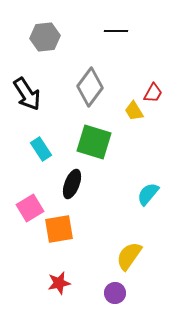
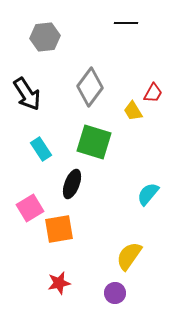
black line: moved 10 px right, 8 px up
yellow trapezoid: moved 1 px left
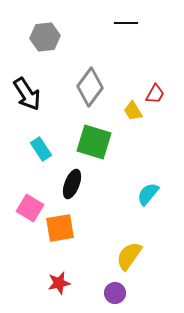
red trapezoid: moved 2 px right, 1 px down
pink square: rotated 28 degrees counterclockwise
orange square: moved 1 px right, 1 px up
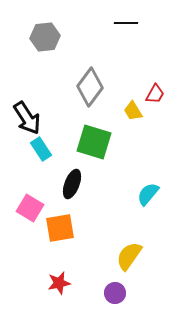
black arrow: moved 24 px down
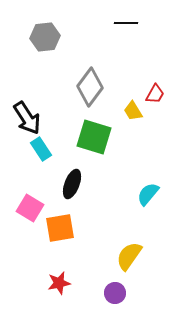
green square: moved 5 px up
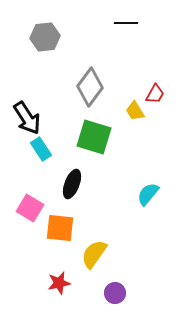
yellow trapezoid: moved 2 px right
orange square: rotated 16 degrees clockwise
yellow semicircle: moved 35 px left, 2 px up
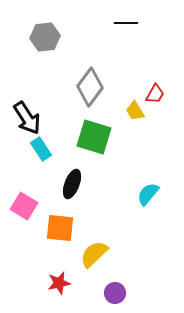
pink square: moved 6 px left, 2 px up
yellow semicircle: rotated 12 degrees clockwise
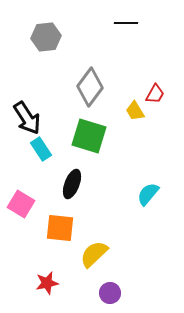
gray hexagon: moved 1 px right
green square: moved 5 px left, 1 px up
pink square: moved 3 px left, 2 px up
red star: moved 12 px left
purple circle: moved 5 px left
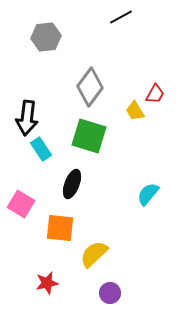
black line: moved 5 px left, 6 px up; rotated 30 degrees counterclockwise
black arrow: rotated 40 degrees clockwise
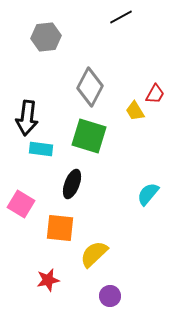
gray diamond: rotated 9 degrees counterclockwise
cyan rectangle: rotated 50 degrees counterclockwise
red star: moved 1 px right, 3 px up
purple circle: moved 3 px down
